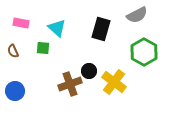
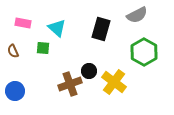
pink rectangle: moved 2 px right
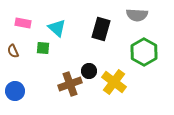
gray semicircle: rotated 30 degrees clockwise
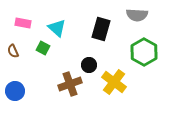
green square: rotated 24 degrees clockwise
black circle: moved 6 px up
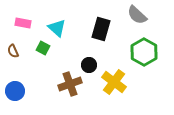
gray semicircle: rotated 40 degrees clockwise
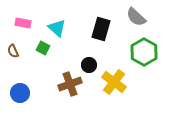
gray semicircle: moved 1 px left, 2 px down
blue circle: moved 5 px right, 2 px down
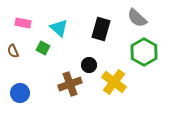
gray semicircle: moved 1 px right, 1 px down
cyan triangle: moved 2 px right
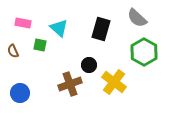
green square: moved 3 px left, 3 px up; rotated 16 degrees counterclockwise
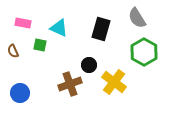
gray semicircle: rotated 15 degrees clockwise
cyan triangle: rotated 18 degrees counterclockwise
